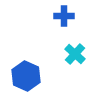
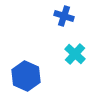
blue cross: rotated 18 degrees clockwise
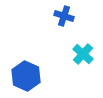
cyan cross: moved 8 px right
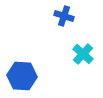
blue hexagon: moved 4 px left; rotated 20 degrees counterclockwise
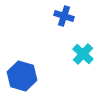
blue hexagon: rotated 12 degrees clockwise
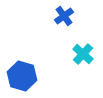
blue cross: rotated 36 degrees clockwise
